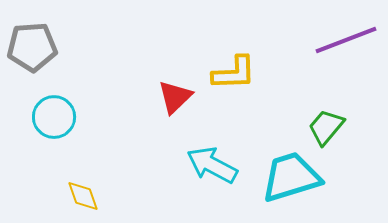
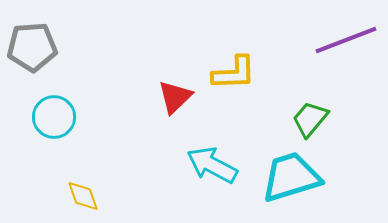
green trapezoid: moved 16 px left, 8 px up
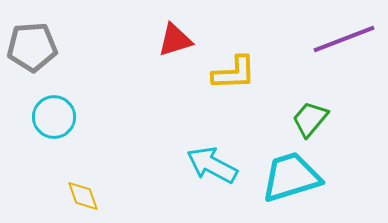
purple line: moved 2 px left, 1 px up
red triangle: moved 57 px up; rotated 27 degrees clockwise
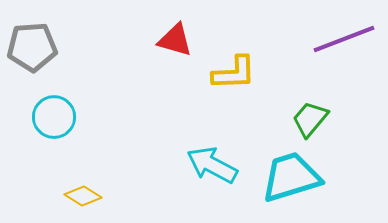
red triangle: rotated 33 degrees clockwise
yellow diamond: rotated 39 degrees counterclockwise
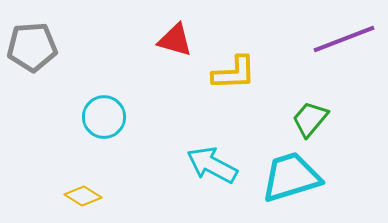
cyan circle: moved 50 px right
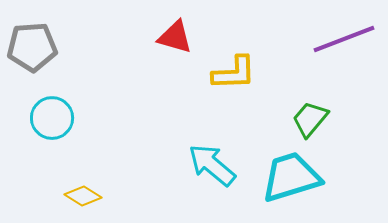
red triangle: moved 3 px up
cyan circle: moved 52 px left, 1 px down
cyan arrow: rotated 12 degrees clockwise
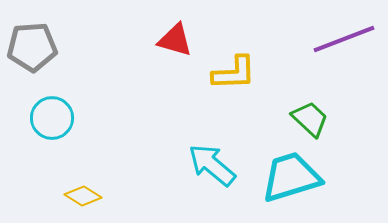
red triangle: moved 3 px down
green trapezoid: rotated 93 degrees clockwise
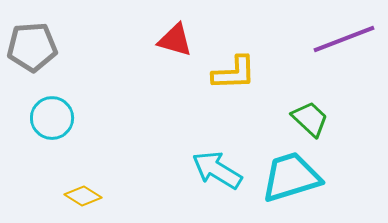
cyan arrow: moved 5 px right, 5 px down; rotated 9 degrees counterclockwise
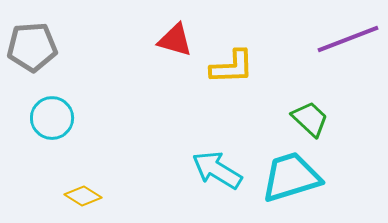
purple line: moved 4 px right
yellow L-shape: moved 2 px left, 6 px up
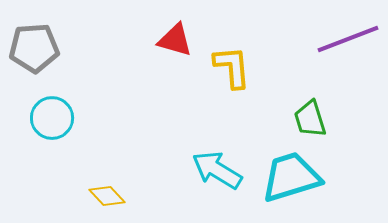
gray pentagon: moved 2 px right, 1 px down
yellow L-shape: rotated 93 degrees counterclockwise
green trapezoid: rotated 150 degrees counterclockwise
yellow diamond: moved 24 px right; rotated 15 degrees clockwise
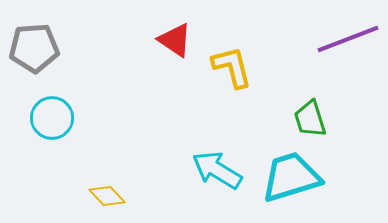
red triangle: rotated 18 degrees clockwise
yellow L-shape: rotated 9 degrees counterclockwise
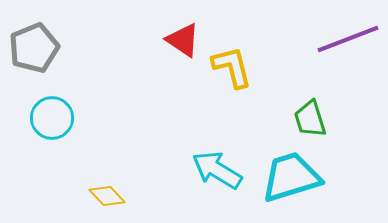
red triangle: moved 8 px right
gray pentagon: rotated 18 degrees counterclockwise
